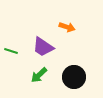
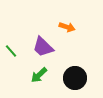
purple trapezoid: rotated 10 degrees clockwise
green line: rotated 32 degrees clockwise
black circle: moved 1 px right, 1 px down
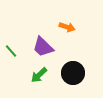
black circle: moved 2 px left, 5 px up
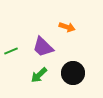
green line: rotated 72 degrees counterclockwise
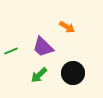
orange arrow: rotated 14 degrees clockwise
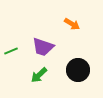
orange arrow: moved 5 px right, 3 px up
purple trapezoid: rotated 25 degrees counterclockwise
black circle: moved 5 px right, 3 px up
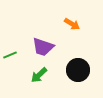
green line: moved 1 px left, 4 px down
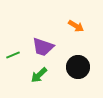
orange arrow: moved 4 px right, 2 px down
green line: moved 3 px right
black circle: moved 3 px up
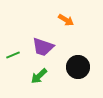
orange arrow: moved 10 px left, 6 px up
green arrow: moved 1 px down
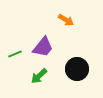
purple trapezoid: rotated 70 degrees counterclockwise
green line: moved 2 px right, 1 px up
black circle: moved 1 px left, 2 px down
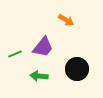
green arrow: rotated 48 degrees clockwise
